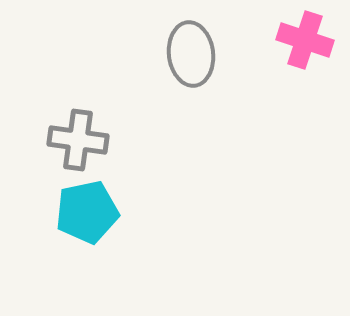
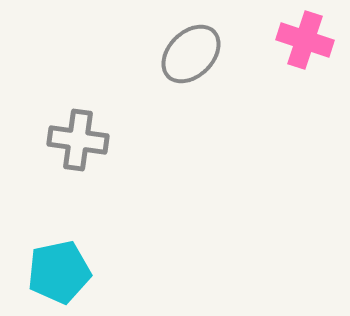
gray ellipse: rotated 52 degrees clockwise
cyan pentagon: moved 28 px left, 60 px down
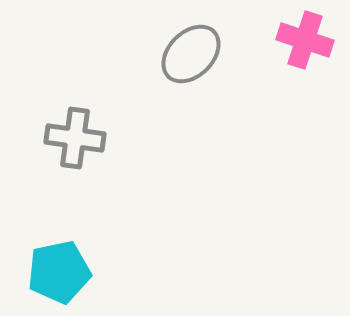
gray cross: moved 3 px left, 2 px up
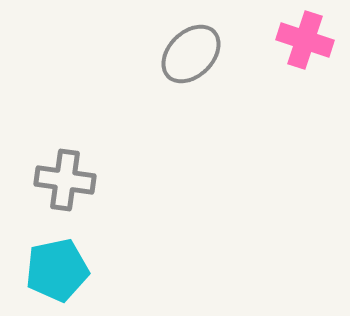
gray cross: moved 10 px left, 42 px down
cyan pentagon: moved 2 px left, 2 px up
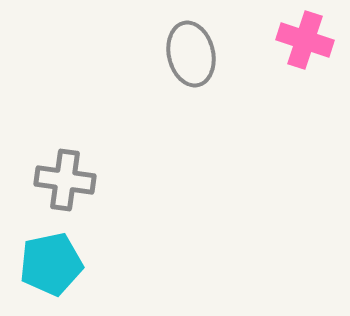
gray ellipse: rotated 58 degrees counterclockwise
cyan pentagon: moved 6 px left, 6 px up
